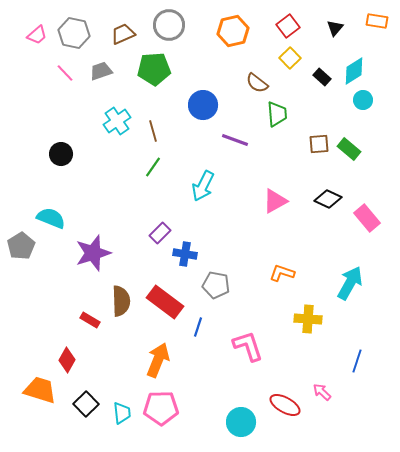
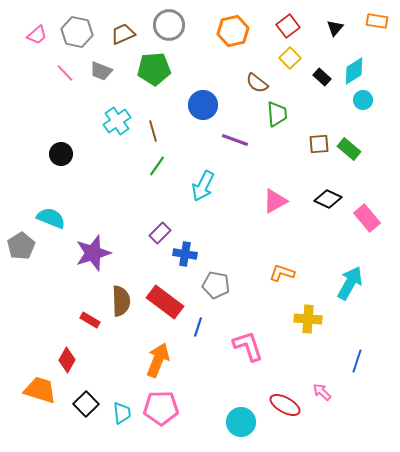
gray hexagon at (74, 33): moved 3 px right, 1 px up
gray trapezoid at (101, 71): rotated 140 degrees counterclockwise
green line at (153, 167): moved 4 px right, 1 px up
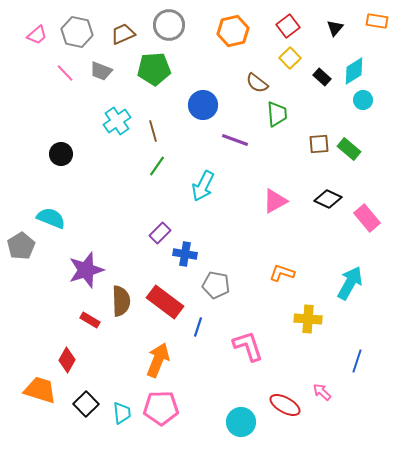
purple star at (93, 253): moved 7 px left, 17 px down
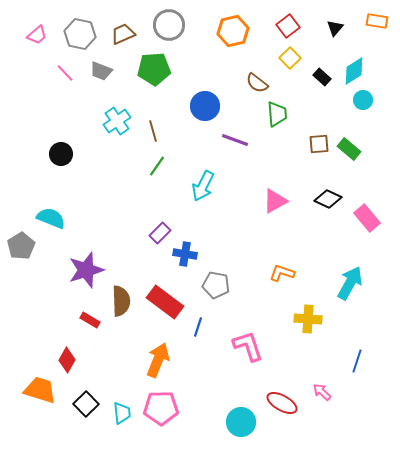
gray hexagon at (77, 32): moved 3 px right, 2 px down
blue circle at (203, 105): moved 2 px right, 1 px down
red ellipse at (285, 405): moved 3 px left, 2 px up
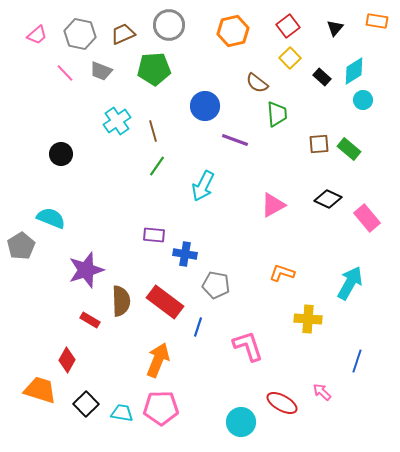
pink triangle at (275, 201): moved 2 px left, 4 px down
purple rectangle at (160, 233): moved 6 px left, 2 px down; rotated 50 degrees clockwise
cyan trapezoid at (122, 413): rotated 75 degrees counterclockwise
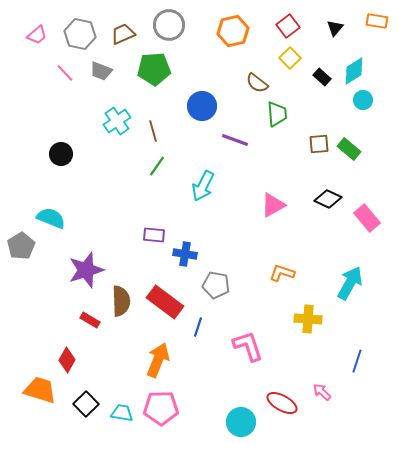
blue circle at (205, 106): moved 3 px left
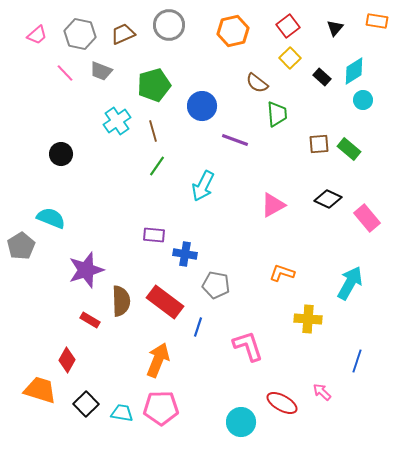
green pentagon at (154, 69): moved 16 px down; rotated 12 degrees counterclockwise
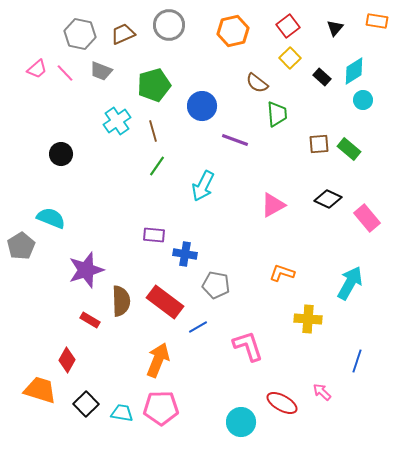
pink trapezoid at (37, 35): moved 34 px down
blue line at (198, 327): rotated 42 degrees clockwise
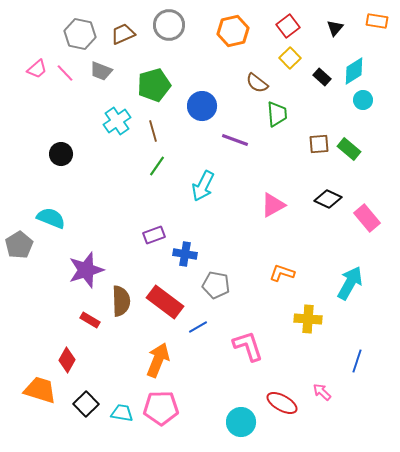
purple rectangle at (154, 235): rotated 25 degrees counterclockwise
gray pentagon at (21, 246): moved 2 px left, 1 px up
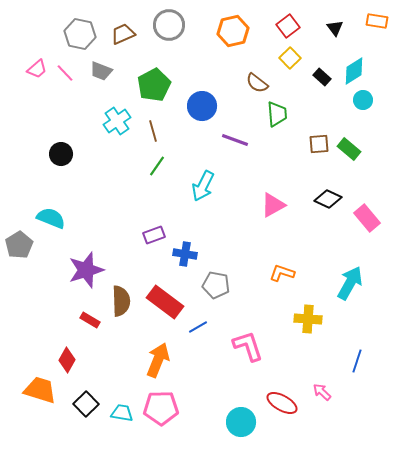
black triangle at (335, 28): rotated 18 degrees counterclockwise
green pentagon at (154, 85): rotated 12 degrees counterclockwise
